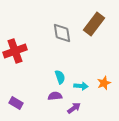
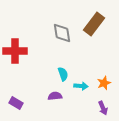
red cross: rotated 20 degrees clockwise
cyan semicircle: moved 3 px right, 3 px up
purple arrow: moved 29 px right; rotated 104 degrees clockwise
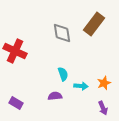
red cross: rotated 25 degrees clockwise
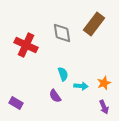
red cross: moved 11 px right, 6 px up
purple semicircle: rotated 120 degrees counterclockwise
purple arrow: moved 1 px right, 1 px up
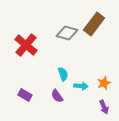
gray diamond: moved 5 px right; rotated 65 degrees counterclockwise
red cross: rotated 15 degrees clockwise
purple semicircle: moved 2 px right
purple rectangle: moved 9 px right, 8 px up
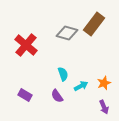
cyan arrow: rotated 32 degrees counterclockwise
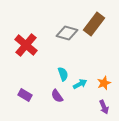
cyan arrow: moved 1 px left, 2 px up
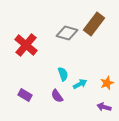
orange star: moved 3 px right
purple arrow: rotated 128 degrees clockwise
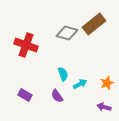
brown rectangle: rotated 15 degrees clockwise
red cross: rotated 20 degrees counterclockwise
